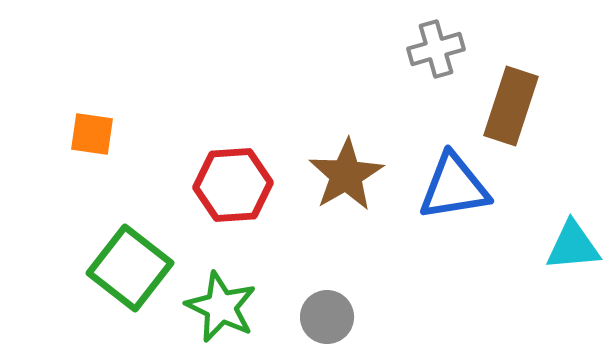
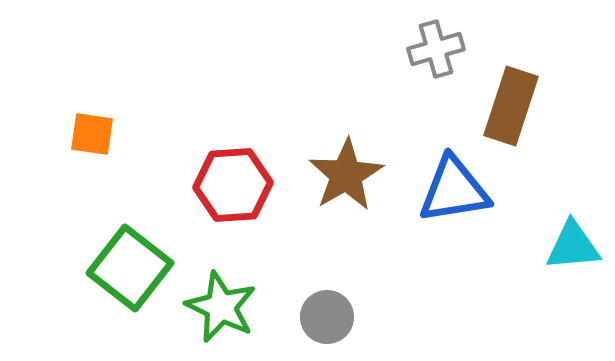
blue triangle: moved 3 px down
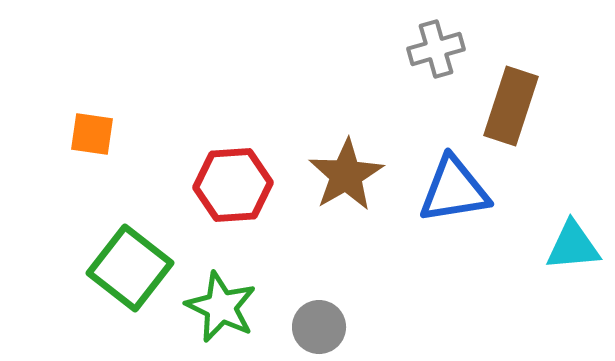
gray circle: moved 8 px left, 10 px down
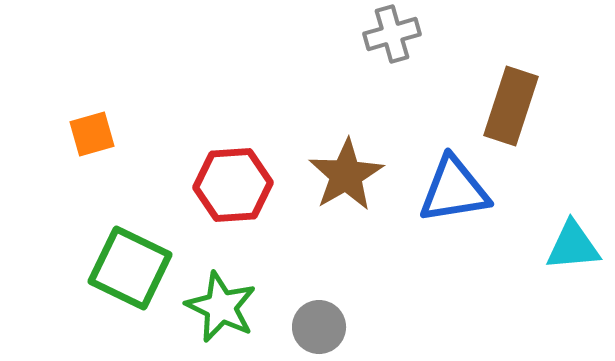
gray cross: moved 44 px left, 15 px up
orange square: rotated 24 degrees counterclockwise
green square: rotated 12 degrees counterclockwise
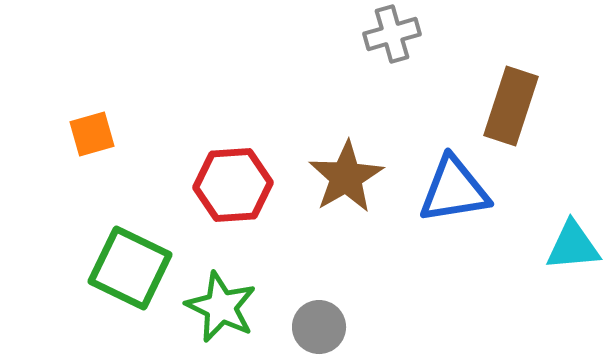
brown star: moved 2 px down
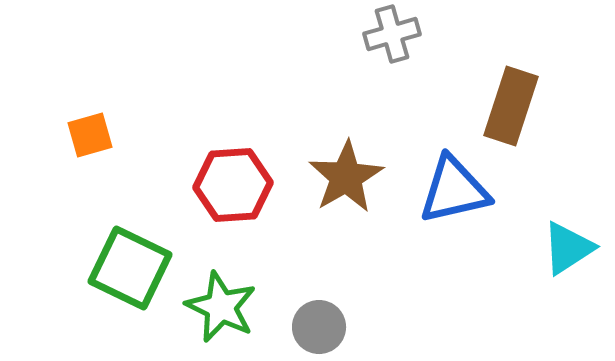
orange square: moved 2 px left, 1 px down
blue triangle: rotated 4 degrees counterclockwise
cyan triangle: moved 5 px left, 2 px down; rotated 28 degrees counterclockwise
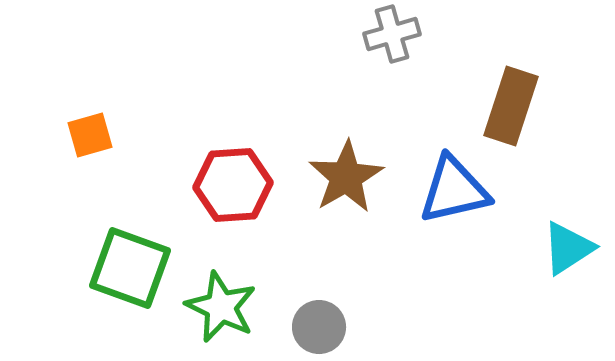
green square: rotated 6 degrees counterclockwise
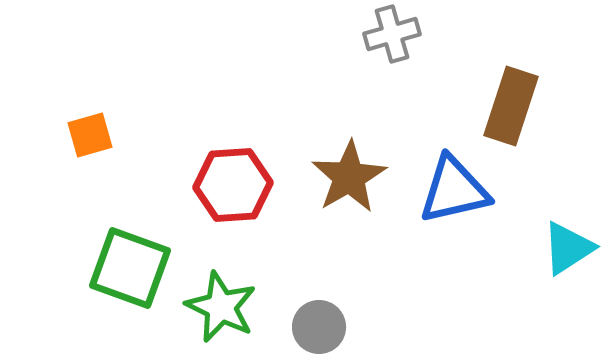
brown star: moved 3 px right
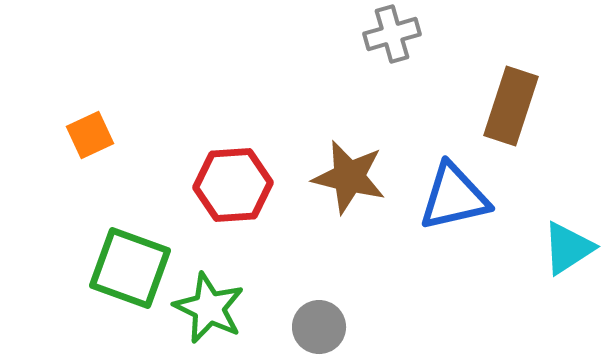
orange square: rotated 9 degrees counterclockwise
brown star: rotated 28 degrees counterclockwise
blue triangle: moved 7 px down
green star: moved 12 px left, 1 px down
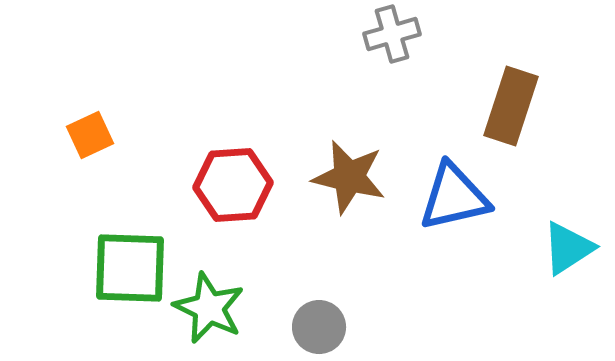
green square: rotated 18 degrees counterclockwise
